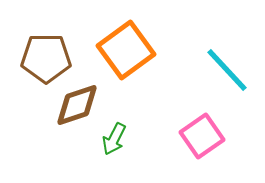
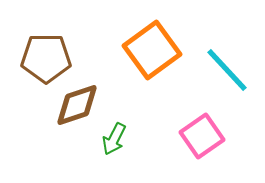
orange square: moved 26 px right
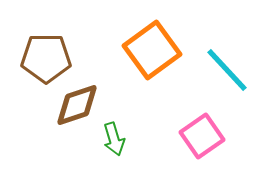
green arrow: rotated 44 degrees counterclockwise
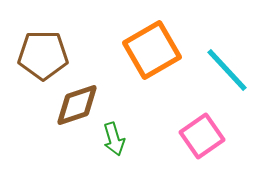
orange square: rotated 6 degrees clockwise
brown pentagon: moved 3 px left, 3 px up
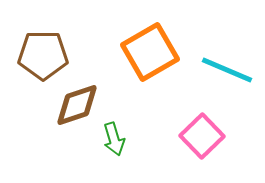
orange square: moved 2 px left, 2 px down
cyan line: rotated 24 degrees counterclockwise
pink square: rotated 9 degrees counterclockwise
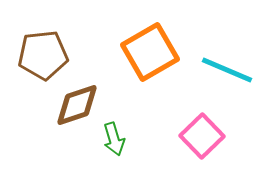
brown pentagon: rotated 6 degrees counterclockwise
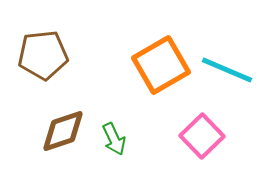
orange square: moved 11 px right, 13 px down
brown diamond: moved 14 px left, 26 px down
green arrow: rotated 8 degrees counterclockwise
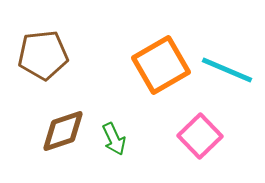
pink square: moved 2 px left
